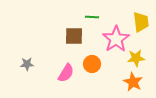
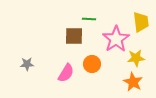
green line: moved 3 px left, 2 px down
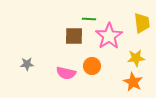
yellow trapezoid: moved 1 px right, 1 px down
pink star: moved 7 px left, 3 px up
orange circle: moved 2 px down
pink semicircle: rotated 72 degrees clockwise
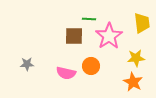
orange circle: moved 1 px left
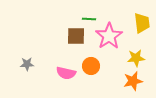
brown square: moved 2 px right
orange star: moved 1 px up; rotated 30 degrees clockwise
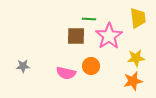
yellow trapezoid: moved 4 px left, 5 px up
gray star: moved 4 px left, 2 px down
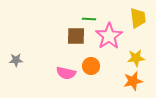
gray star: moved 7 px left, 6 px up
